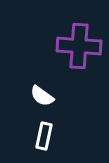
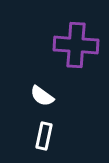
purple cross: moved 3 px left, 1 px up
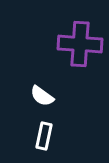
purple cross: moved 4 px right, 1 px up
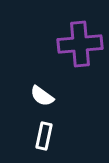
purple cross: rotated 9 degrees counterclockwise
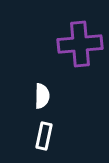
white semicircle: rotated 125 degrees counterclockwise
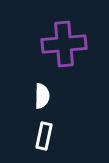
purple cross: moved 16 px left
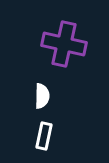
purple cross: rotated 18 degrees clockwise
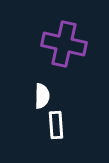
white rectangle: moved 12 px right, 11 px up; rotated 16 degrees counterclockwise
